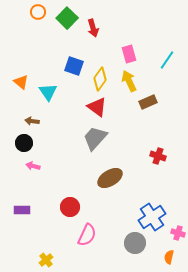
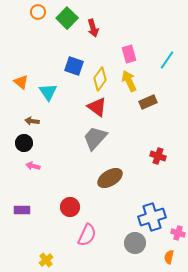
blue cross: rotated 16 degrees clockwise
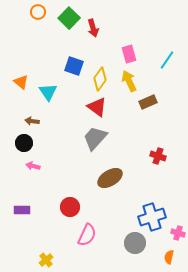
green square: moved 2 px right
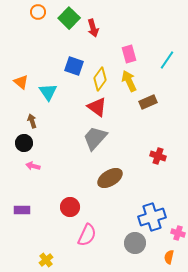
brown arrow: rotated 64 degrees clockwise
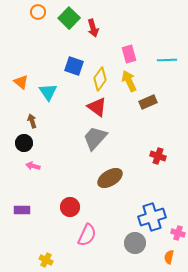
cyan line: rotated 54 degrees clockwise
yellow cross: rotated 24 degrees counterclockwise
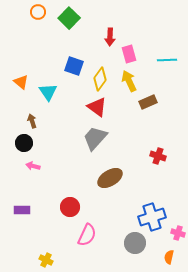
red arrow: moved 17 px right, 9 px down; rotated 18 degrees clockwise
